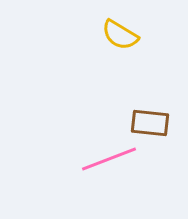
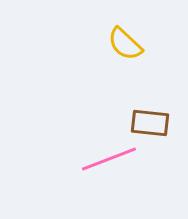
yellow semicircle: moved 5 px right, 9 px down; rotated 12 degrees clockwise
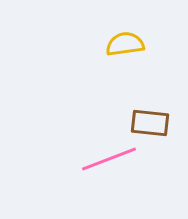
yellow semicircle: rotated 129 degrees clockwise
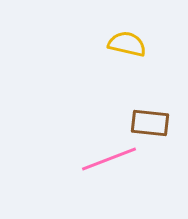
yellow semicircle: moved 2 px right; rotated 21 degrees clockwise
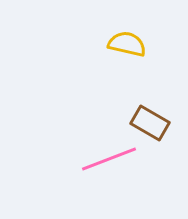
brown rectangle: rotated 24 degrees clockwise
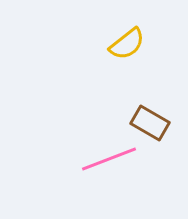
yellow semicircle: rotated 129 degrees clockwise
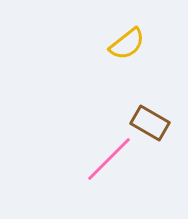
pink line: rotated 24 degrees counterclockwise
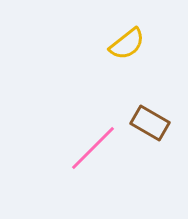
pink line: moved 16 px left, 11 px up
